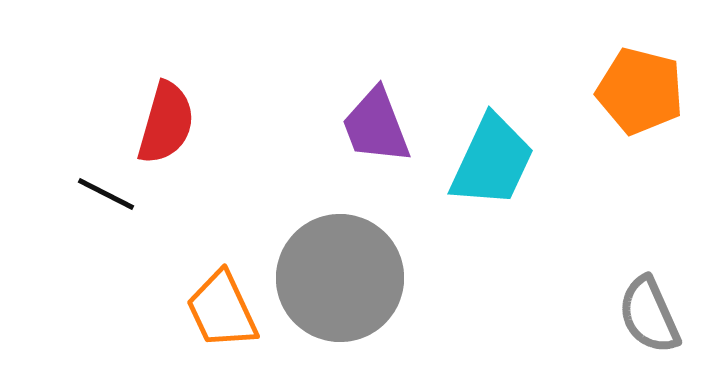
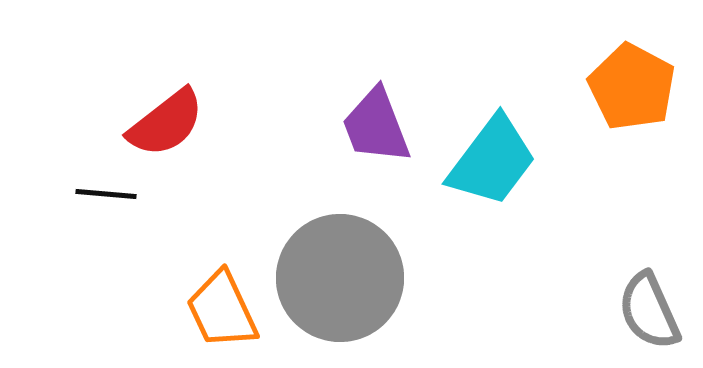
orange pentagon: moved 8 px left, 4 px up; rotated 14 degrees clockwise
red semicircle: rotated 36 degrees clockwise
cyan trapezoid: rotated 12 degrees clockwise
black line: rotated 22 degrees counterclockwise
gray semicircle: moved 4 px up
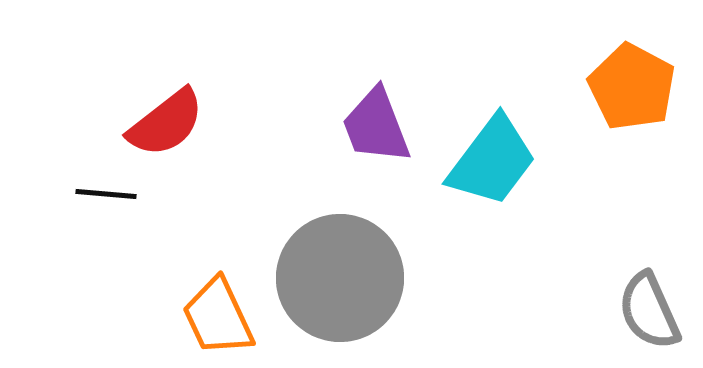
orange trapezoid: moved 4 px left, 7 px down
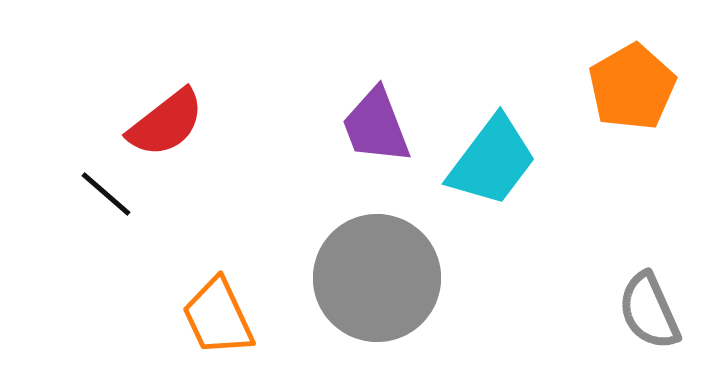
orange pentagon: rotated 14 degrees clockwise
black line: rotated 36 degrees clockwise
gray circle: moved 37 px right
